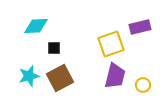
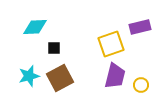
cyan diamond: moved 1 px left, 1 px down
yellow circle: moved 2 px left
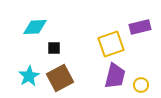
cyan star: rotated 15 degrees counterclockwise
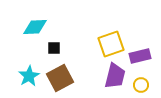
purple rectangle: moved 29 px down
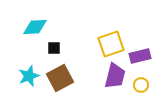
cyan star: rotated 10 degrees clockwise
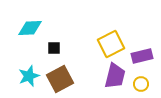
cyan diamond: moved 5 px left, 1 px down
yellow square: rotated 8 degrees counterclockwise
purple rectangle: moved 2 px right
brown square: moved 1 px down
yellow circle: moved 1 px up
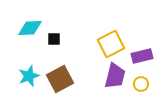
black square: moved 9 px up
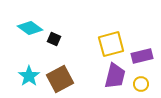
cyan diamond: rotated 40 degrees clockwise
black square: rotated 24 degrees clockwise
yellow square: rotated 12 degrees clockwise
cyan star: rotated 15 degrees counterclockwise
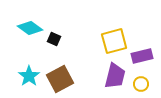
yellow square: moved 3 px right, 3 px up
